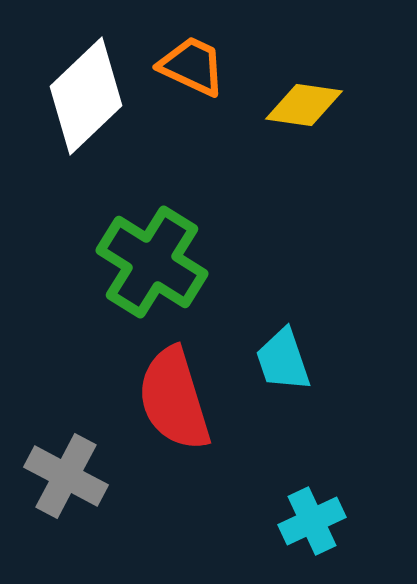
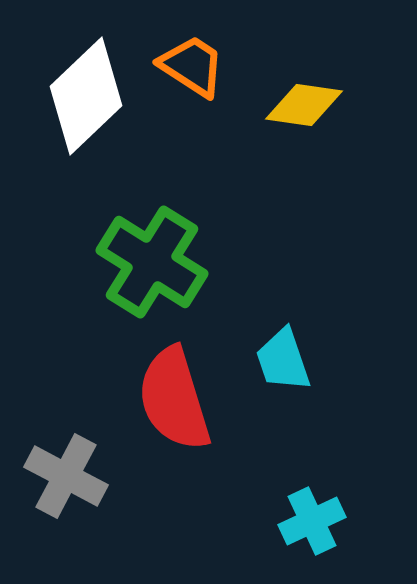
orange trapezoid: rotated 8 degrees clockwise
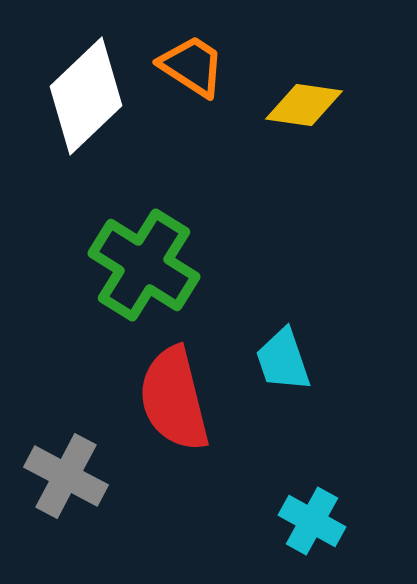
green cross: moved 8 px left, 3 px down
red semicircle: rotated 3 degrees clockwise
cyan cross: rotated 36 degrees counterclockwise
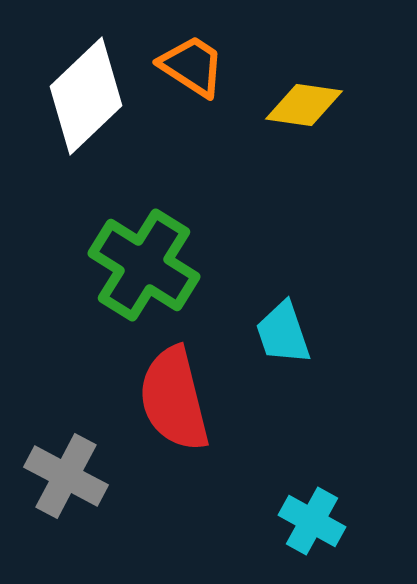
cyan trapezoid: moved 27 px up
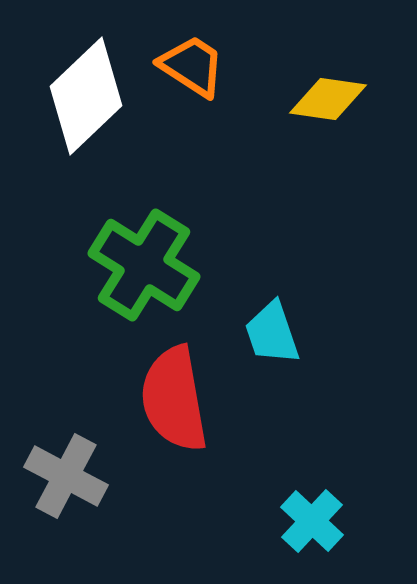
yellow diamond: moved 24 px right, 6 px up
cyan trapezoid: moved 11 px left
red semicircle: rotated 4 degrees clockwise
cyan cross: rotated 14 degrees clockwise
